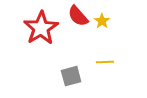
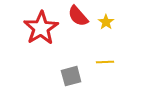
yellow star: moved 4 px right, 1 px down
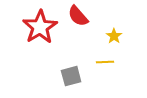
yellow star: moved 8 px right, 14 px down
red star: moved 1 px left, 1 px up
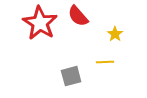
red star: moved 4 px up; rotated 8 degrees counterclockwise
yellow star: moved 1 px right, 2 px up
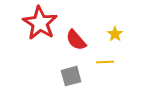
red semicircle: moved 2 px left, 24 px down
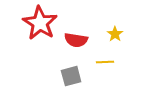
red semicircle: rotated 40 degrees counterclockwise
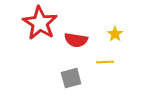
gray square: moved 2 px down
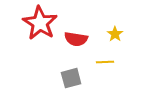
red semicircle: moved 1 px up
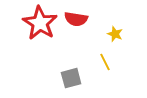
yellow star: rotated 14 degrees counterclockwise
red semicircle: moved 20 px up
yellow line: rotated 66 degrees clockwise
